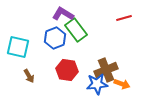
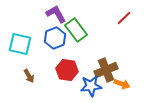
purple L-shape: moved 7 px left; rotated 30 degrees clockwise
red line: rotated 28 degrees counterclockwise
cyan square: moved 2 px right, 3 px up
blue star: moved 6 px left, 2 px down
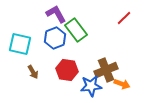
brown arrow: moved 4 px right, 4 px up
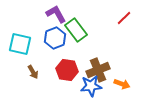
brown cross: moved 8 px left
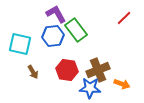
blue hexagon: moved 2 px left, 2 px up; rotated 15 degrees clockwise
blue star: moved 1 px left, 2 px down; rotated 10 degrees clockwise
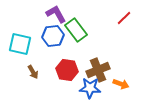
orange arrow: moved 1 px left
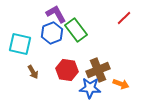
blue hexagon: moved 1 px left, 3 px up; rotated 15 degrees counterclockwise
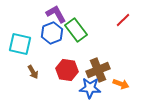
red line: moved 1 px left, 2 px down
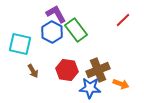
blue hexagon: moved 1 px up; rotated 10 degrees counterclockwise
brown arrow: moved 1 px up
